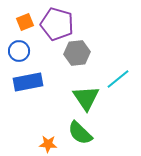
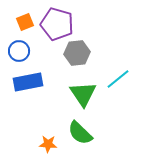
green triangle: moved 3 px left, 4 px up
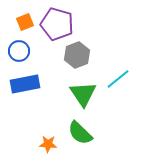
gray hexagon: moved 2 px down; rotated 15 degrees counterclockwise
blue rectangle: moved 3 px left, 2 px down
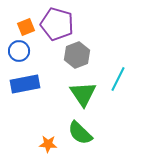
orange square: moved 1 px right, 5 px down
cyan line: rotated 25 degrees counterclockwise
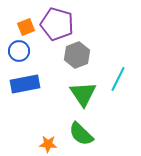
green semicircle: moved 1 px right, 1 px down
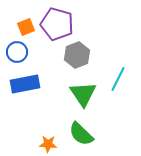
blue circle: moved 2 px left, 1 px down
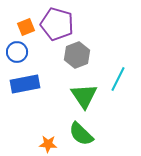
green triangle: moved 1 px right, 2 px down
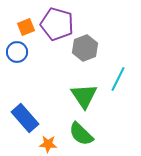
gray hexagon: moved 8 px right, 7 px up
blue rectangle: moved 34 px down; rotated 60 degrees clockwise
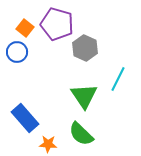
orange square: moved 1 px left, 1 px down; rotated 30 degrees counterclockwise
gray hexagon: rotated 15 degrees counterclockwise
